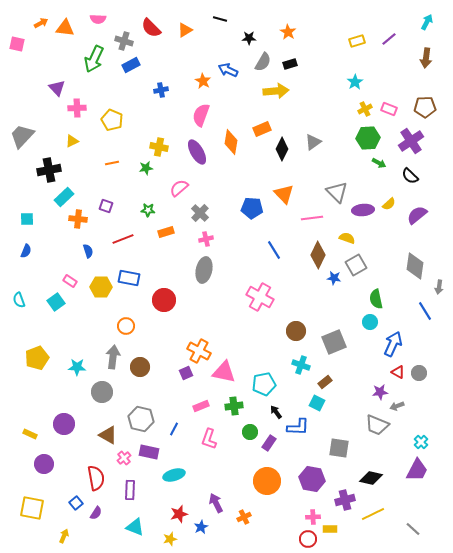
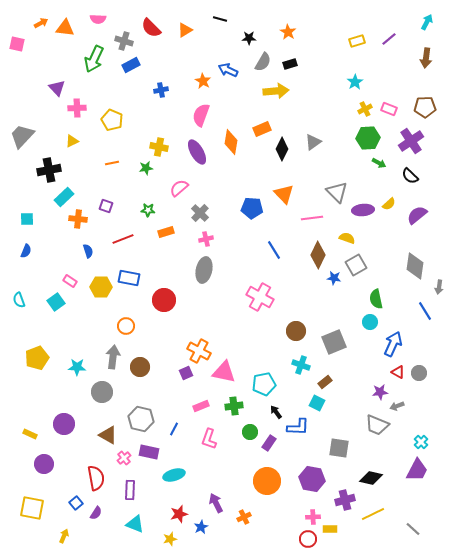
cyan triangle at (135, 527): moved 3 px up
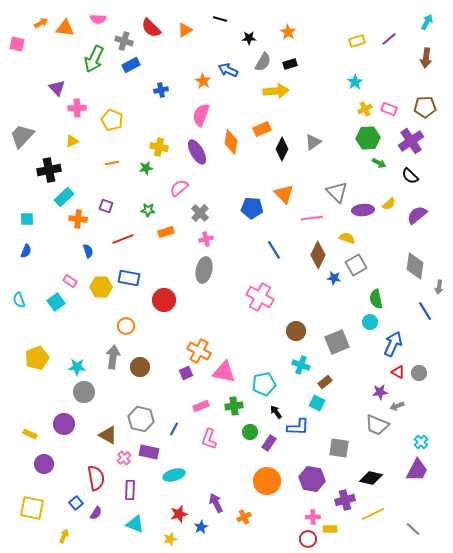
gray square at (334, 342): moved 3 px right
gray circle at (102, 392): moved 18 px left
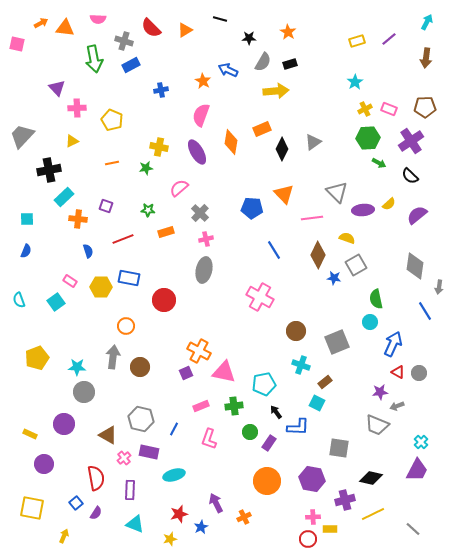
green arrow at (94, 59): rotated 36 degrees counterclockwise
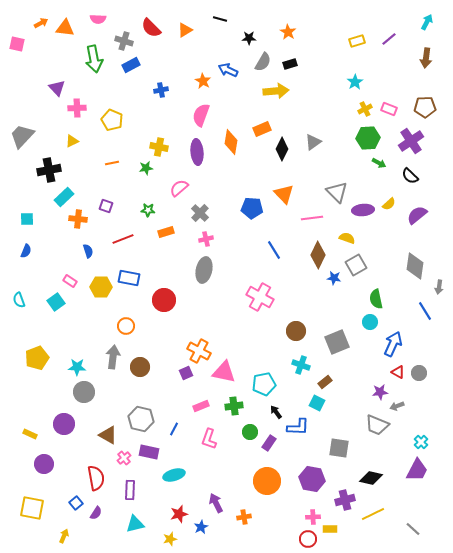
purple ellipse at (197, 152): rotated 25 degrees clockwise
orange cross at (244, 517): rotated 16 degrees clockwise
cyan triangle at (135, 524): rotated 36 degrees counterclockwise
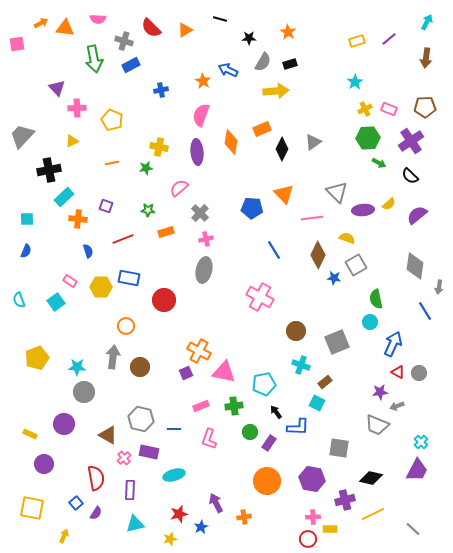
pink square at (17, 44): rotated 21 degrees counterclockwise
blue line at (174, 429): rotated 64 degrees clockwise
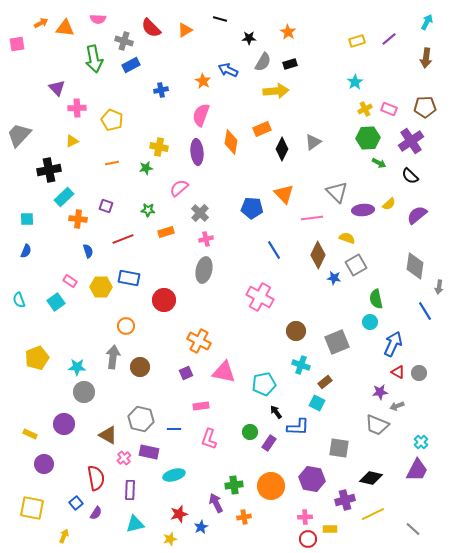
gray trapezoid at (22, 136): moved 3 px left, 1 px up
orange cross at (199, 351): moved 10 px up
pink rectangle at (201, 406): rotated 14 degrees clockwise
green cross at (234, 406): moved 79 px down
orange circle at (267, 481): moved 4 px right, 5 px down
pink cross at (313, 517): moved 8 px left
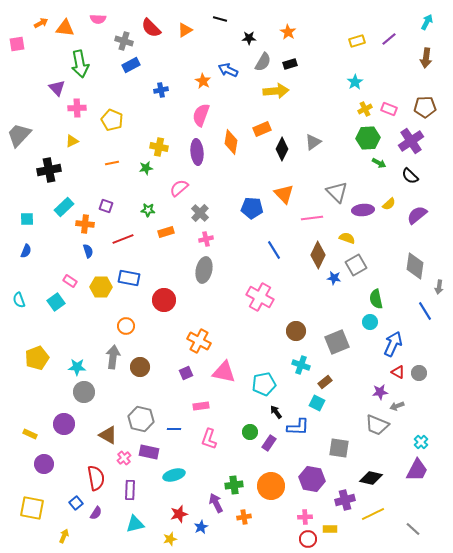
green arrow at (94, 59): moved 14 px left, 5 px down
cyan rectangle at (64, 197): moved 10 px down
orange cross at (78, 219): moved 7 px right, 5 px down
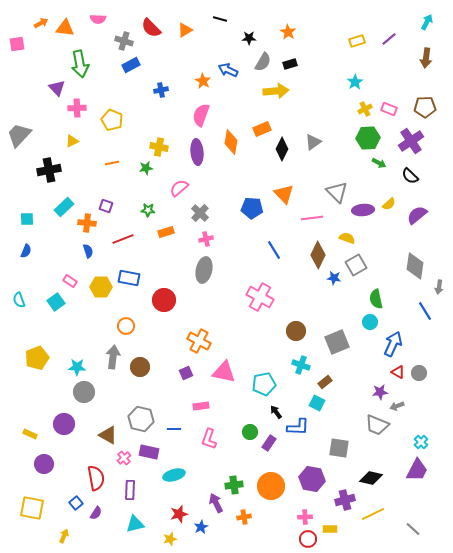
orange cross at (85, 224): moved 2 px right, 1 px up
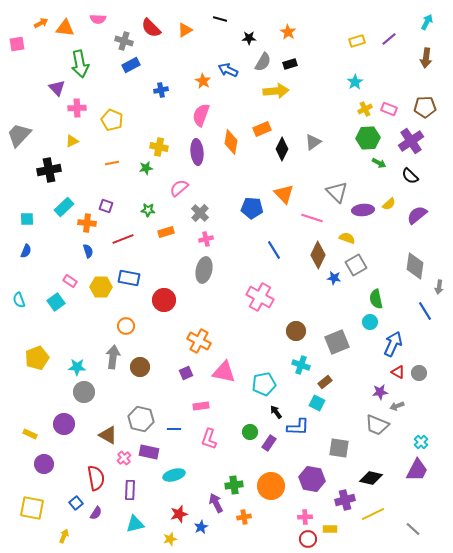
pink line at (312, 218): rotated 25 degrees clockwise
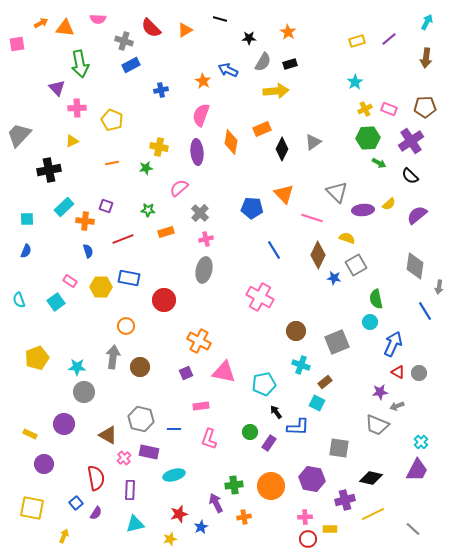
orange cross at (87, 223): moved 2 px left, 2 px up
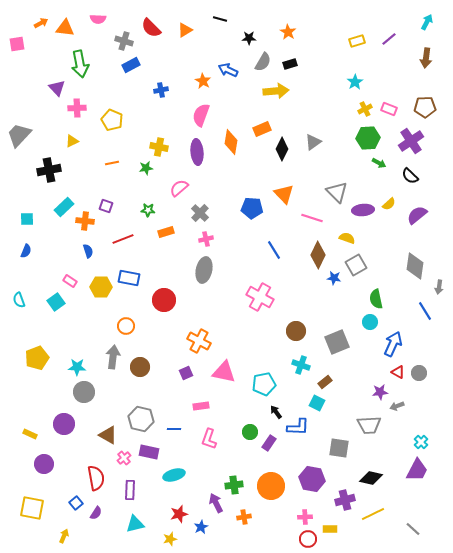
gray trapezoid at (377, 425): moved 8 px left; rotated 25 degrees counterclockwise
